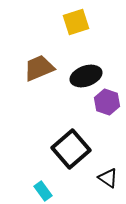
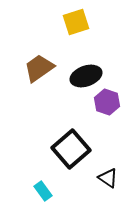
brown trapezoid: rotated 12 degrees counterclockwise
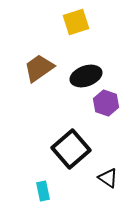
purple hexagon: moved 1 px left, 1 px down
cyan rectangle: rotated 24 degrees clockwise
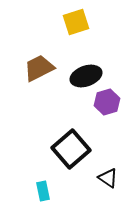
brown trapezoid: rotated 8 degrees clockwise
purple hexagon: moved 1 px right, 1 px up; rotated 25 degrees clockwise
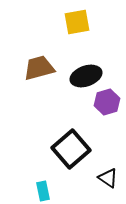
yellow square: moved 1 px right; rotated 8 degrees clockwise
brown trapezoid: rotated 12 degrees clockwise
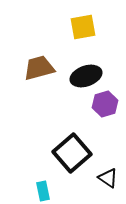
yellow square: moved 6 px right, 5 px down
purple hexagon: moved 2 px left, 2 px down
black square: moved 1 px right, 4 px down
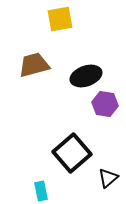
yellow square: moved 23 px left, 8 px up
brown trapezoid: moved 5 px left, 3 px up
purple hexagon: rotated 25 degrees clockwise
black triangle: rotated 45 degrees clockwise
cyan rectangle: moved 2 px left
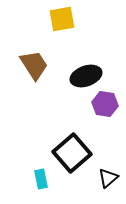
yellow square: moved 2 px right
brown trapezoid: rotated 72 degrees clockwise
cyan rectangle: moved 12 px up
